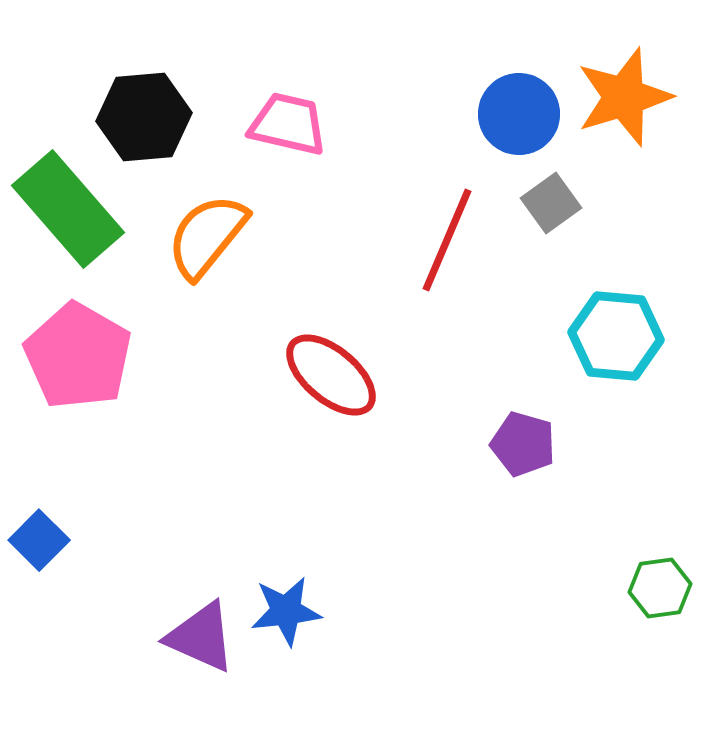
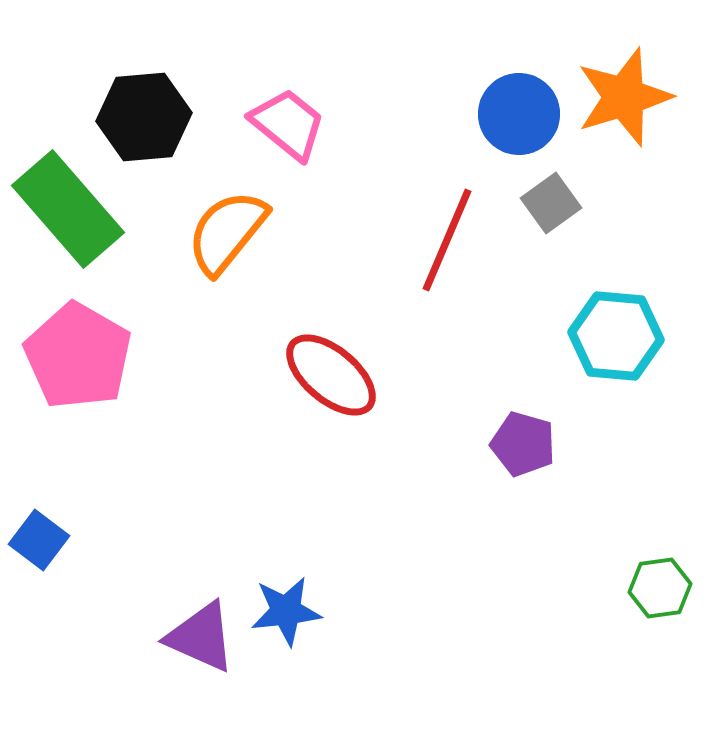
pink trapezoid: rotated 26 degrees clockwise
orange semicircle: moved 20 px right, 4 px up
blue square: rotated 8 degrees counterclockwise
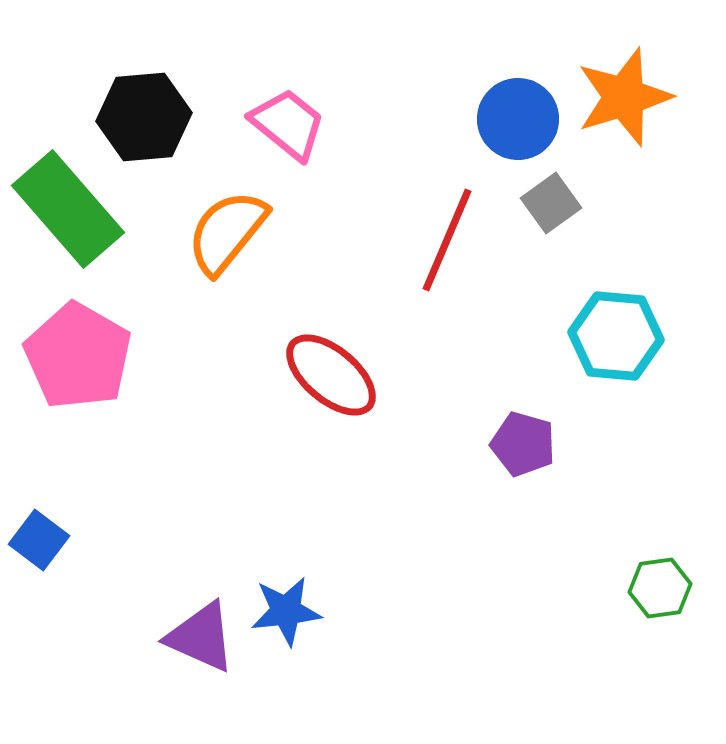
blue circle: moved 1 px left, 5 px down
